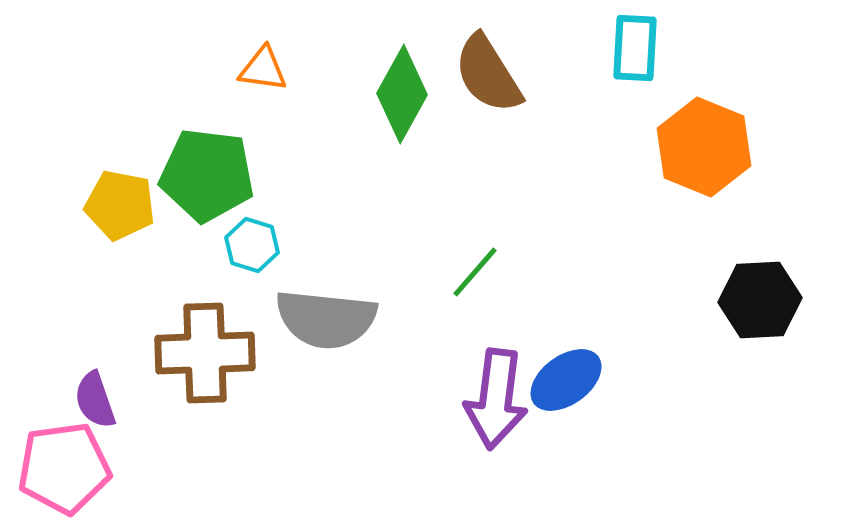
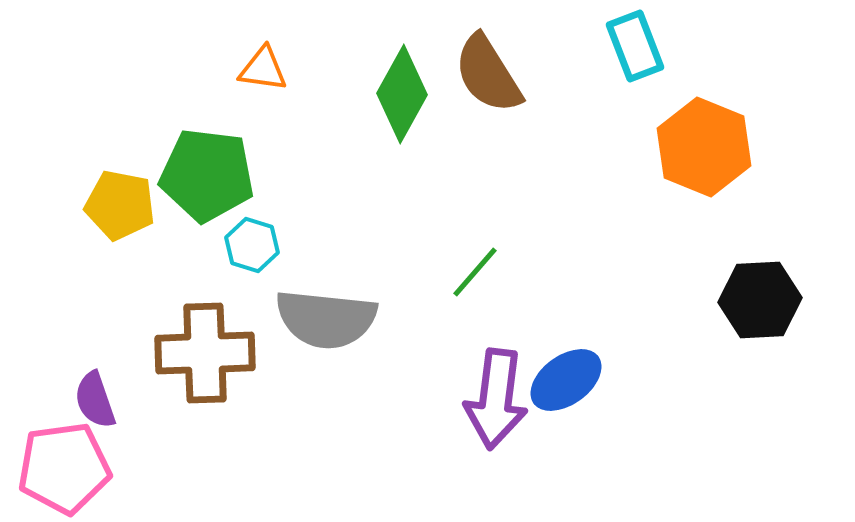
cyan rectangle: moved 2 px up; rotated 24 degrees counterclockwise
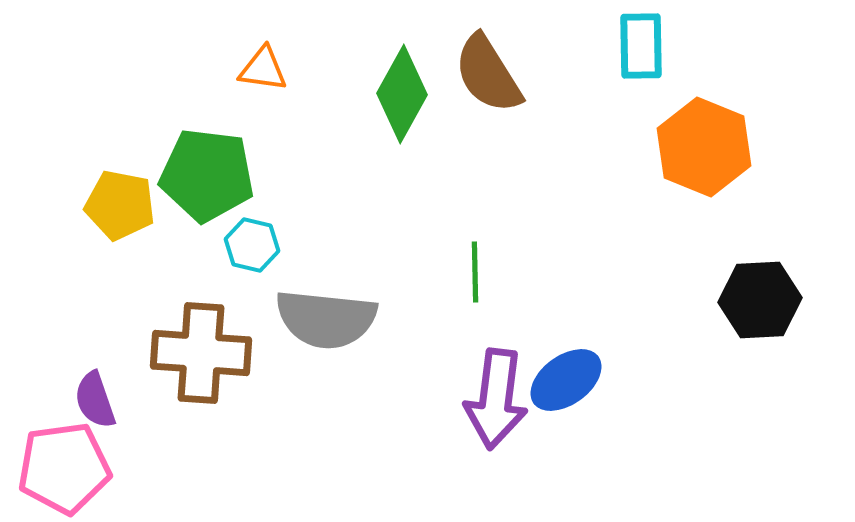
cyan rectangle: moved 6 px right; rotated 20 degrees clockwise
cyan hexagon: rotated 4 degrees counterclockwise
green line: rotated 42 degrees counterclockwise
brown cross: moved 4 px left; rotated 6 degrees clockwise
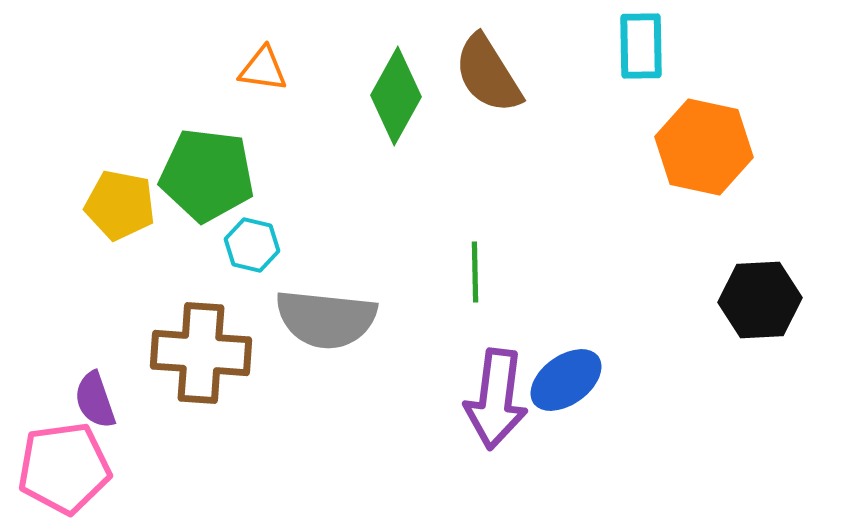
green diamond: moved 6 px left, 2 px down
orange hexagon: rotated 10 degrees counterclockwise
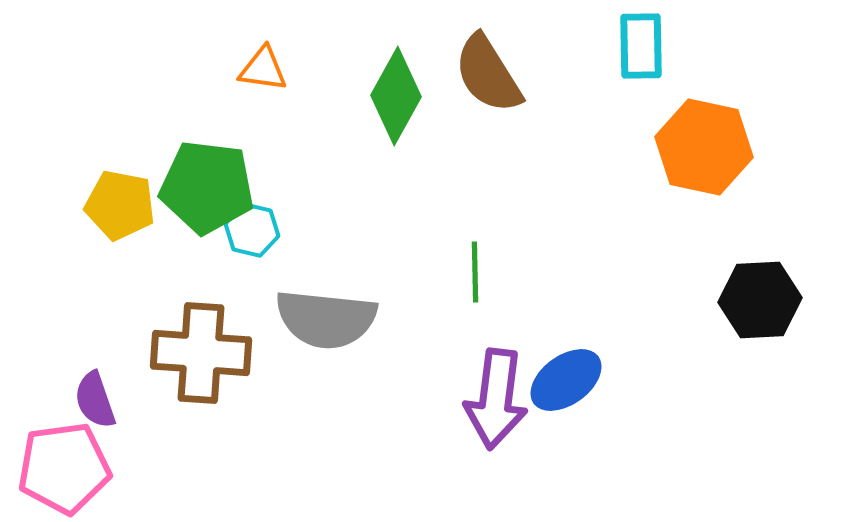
green pentagon: moved 12 px down
cyan hexagon: moved 15 px up
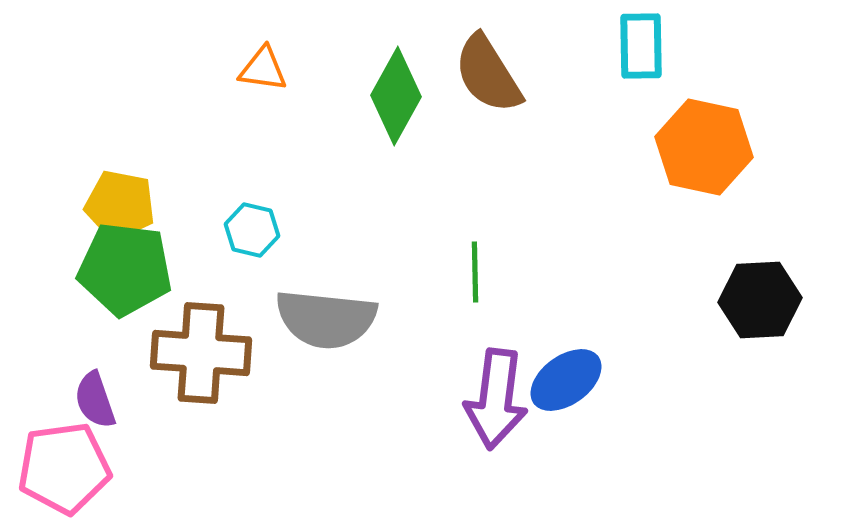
green pentagon: moved 82 px left, 82 px down
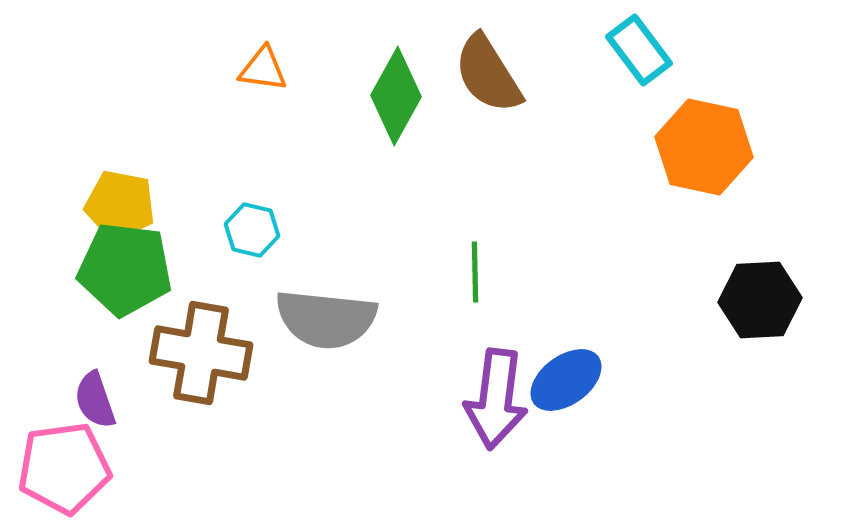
cyan rectangle: moved 2 px left, 4 px down; rotated 36 degrees counterclockwise
brown cross: rotated 6 degrees clockwise
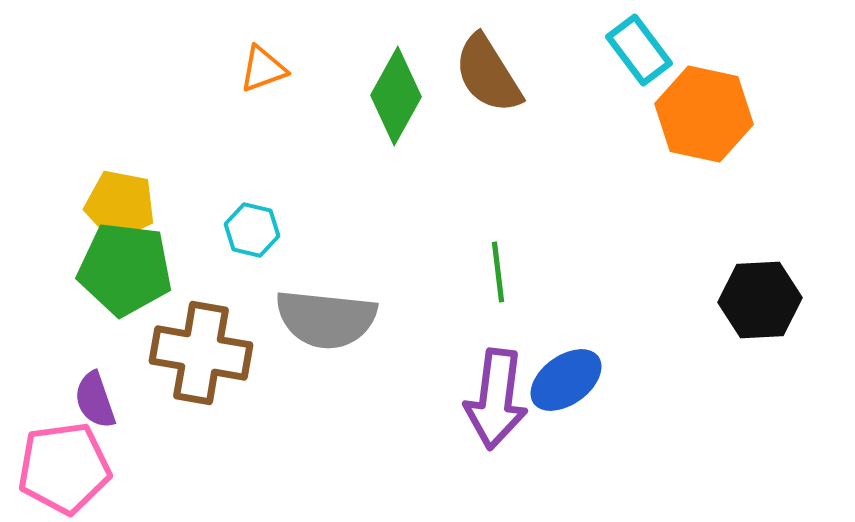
orange triangle: rotated 28 degrees counterclockwise
orange hexagon: moved 33 px up
green line: moved 23 px right; rotated 6 degrees counterclockwise
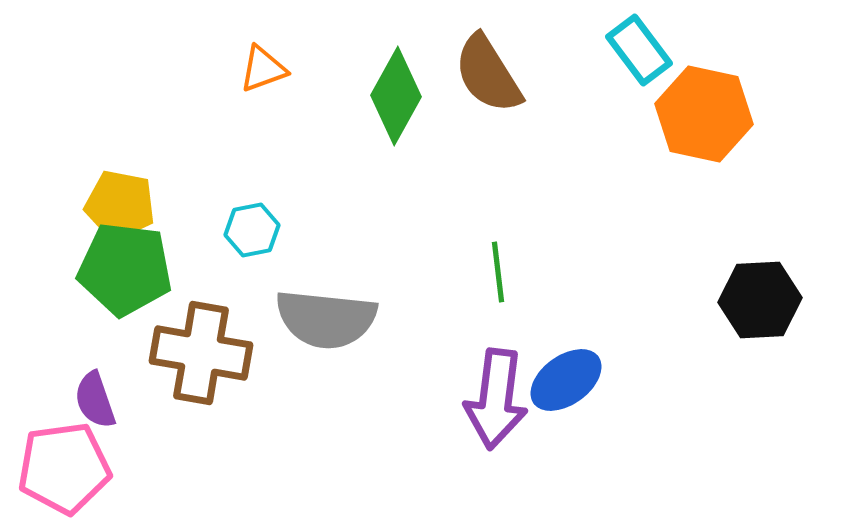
cyan hexagon: rotated 24 degrees counterclockwise
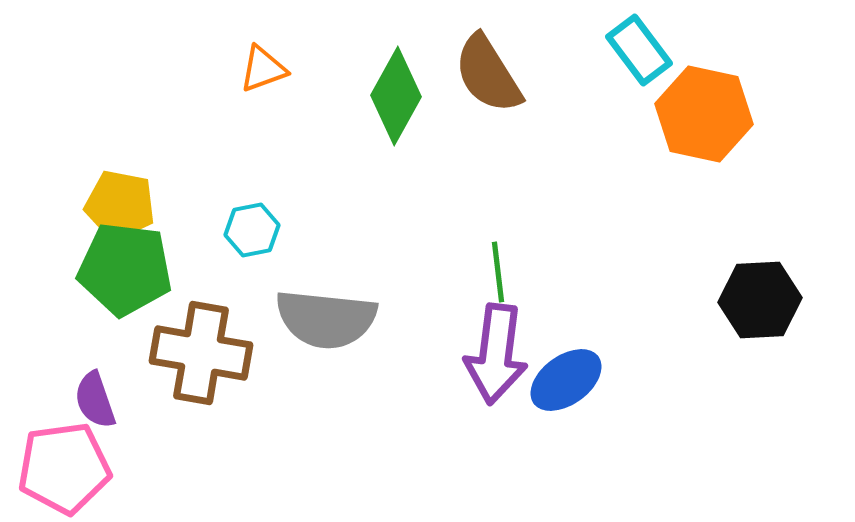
purple arrow: moved 45 px up
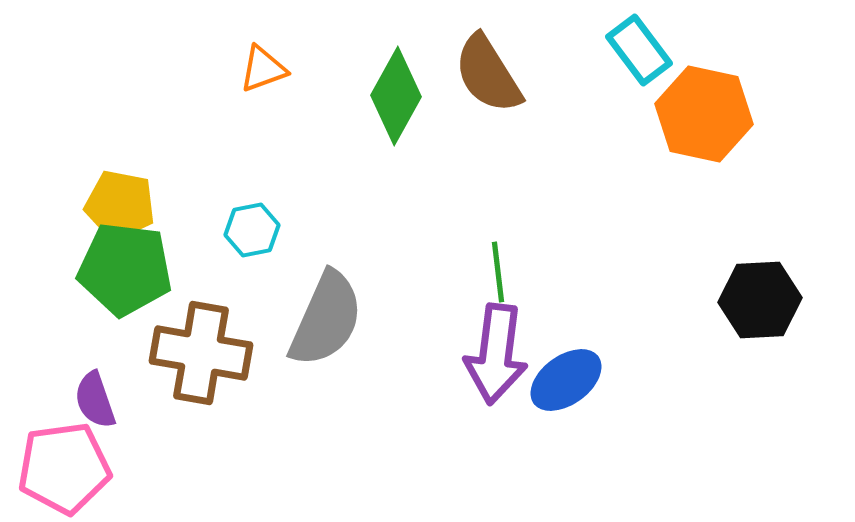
gray semicircle: rotated 72 degrees counterclockwise
